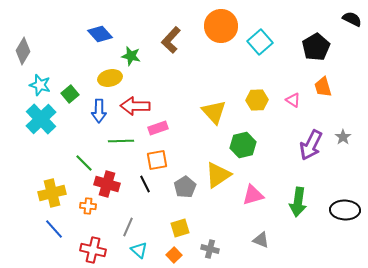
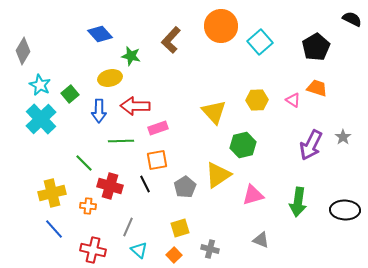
cyan star at (40, 85): rotated 10 degrees clockwise
orange trapezoid at (323, 87): moved 6 px left, 1 px down; rotated 125 degrees clockwise
red cross at (107, 184): moved 3 px right, 2 px down
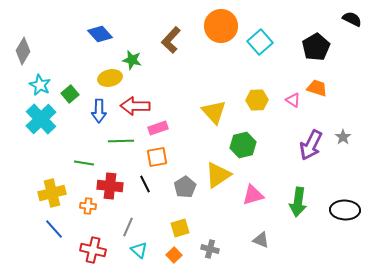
green star at (131, 56): moved 1 px right, 4 px down
orange square at (157, 160): moved 3 px up
green line at (84, 163): rotated 36 degrees counterclockwise
red cross at (110, 186): rotated 10 degrees counterclockwise
